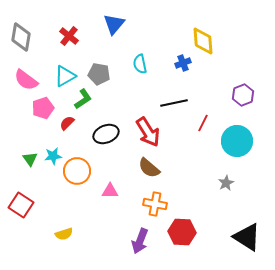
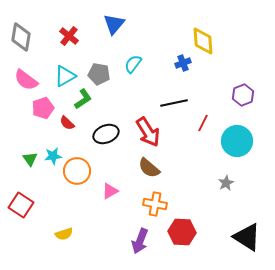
cyan semicircle: moved 7 px left; rotated 48 degrees clockwise
red semicircle: rotated 91 degrees counterclockwise
pink triangle: rotated 30 degrees counterclockwise
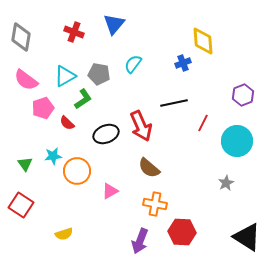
red cross: moved 5 px right, 4 px up; rotated 18 degrees counterclockwise
red arrow: moved 7 px left, 6 px up; rotated 8 degrees clockwise
green triangle: moved 5 px left, 5 px down
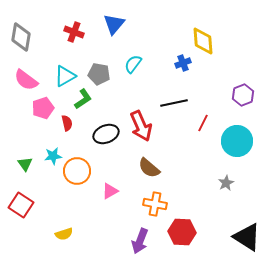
red semicircle: rotated 147 degrees counterclockwise
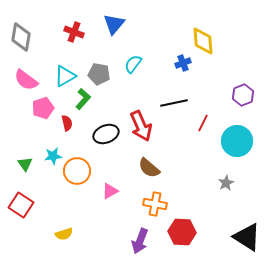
green L-shape: rotated 15 degrees counterclockwise
